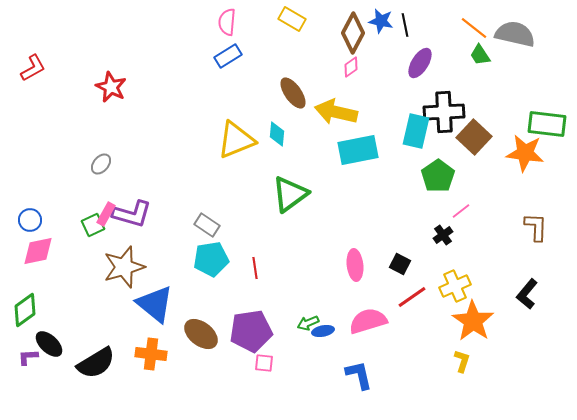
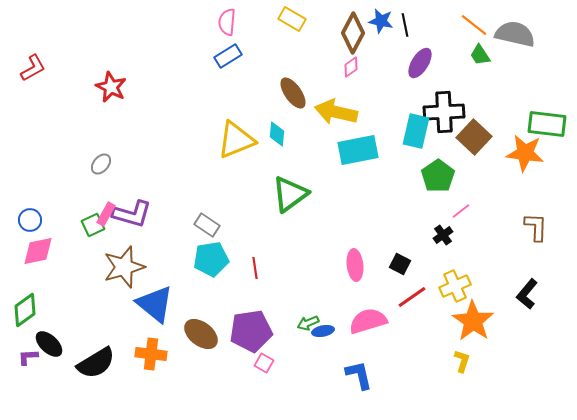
orange line at (474, 28): moved 3 px up
pink square at (264, 363): rotated 24 degrees clockwise
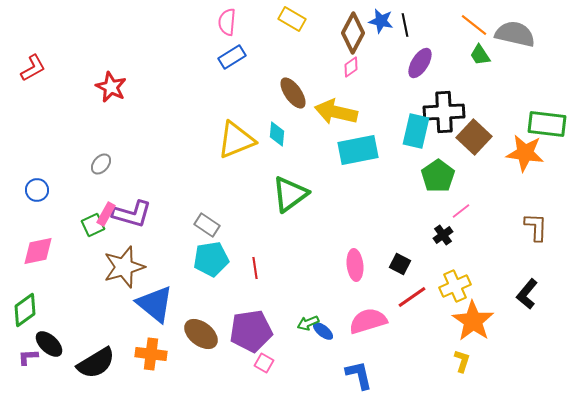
blue rectangle at (228, 56): moved 4 px right, 1 px down
blue circle at (30, 220): moved 7 px right, 30 px up
blue ellipse at (323, 331): rotated 50 degrees clockwise
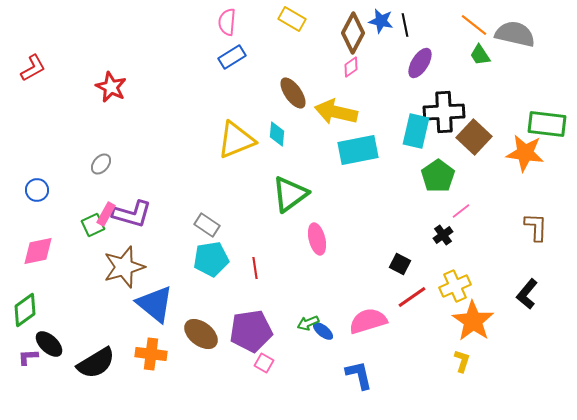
pink ellipse at (355, 265): moved 38 px left, 26 px up; rotated 8 degrees counterclockwise
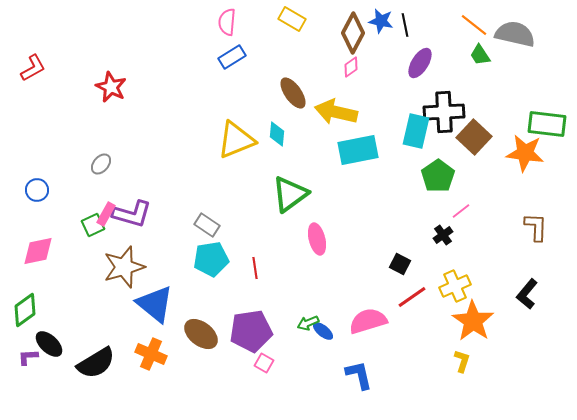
orange cross at (151, 354): rotated 16 degrees clockwise
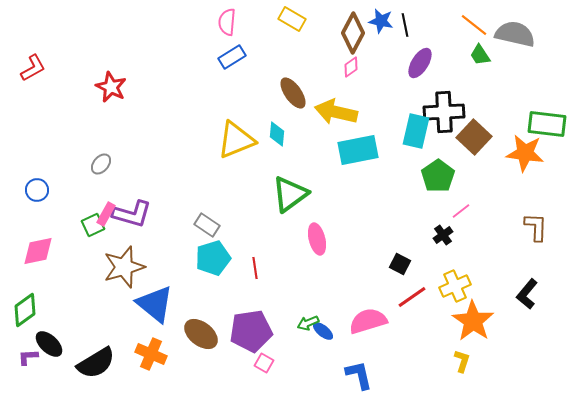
cyan pentagon at (211, 259): moved 2 px right, 1 px up; rotated 8 degrees counterclockwise
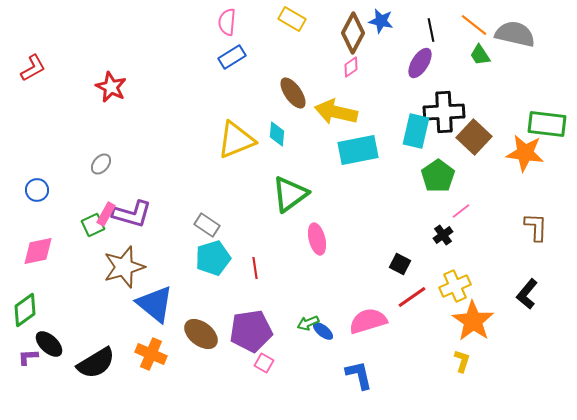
black line at (405, 25): moved 26 px right, 5 px down
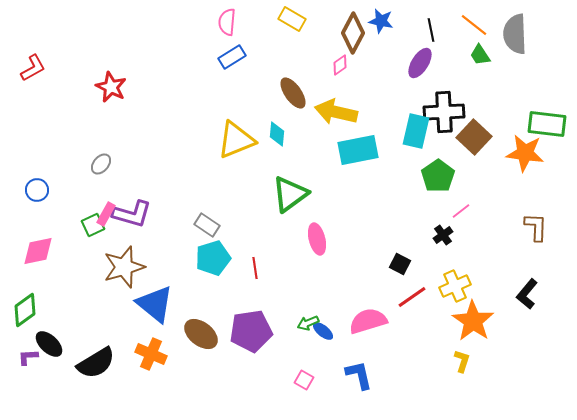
gray semicircle at (515, 34): rotated 105 degrees counterclockwise
pink diamond at (351, 67): moved 11 px left, 2 px up
pink square at (264, 363): moved 40 px right, 17 px down
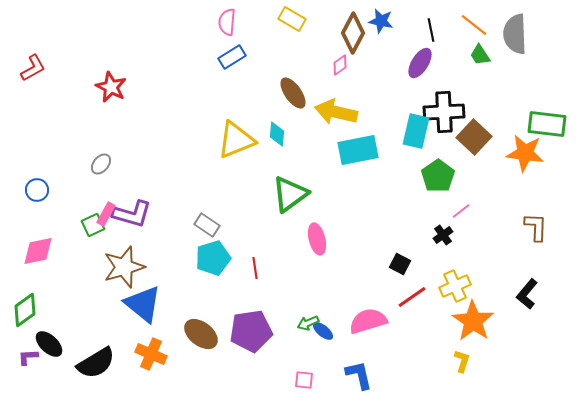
blue triangle at (155, 304): moved 12 px left
pink square at (304, 380): rotated 24 degrees counterclockwise
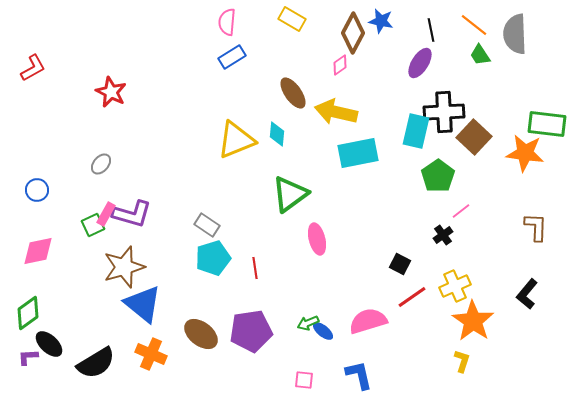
red star at (111, 87): moved 5 px down
cyan rectangle at (358, 150): moved 3 px down
green diamond at (25, 310): moved 3 px right, 3 px down
